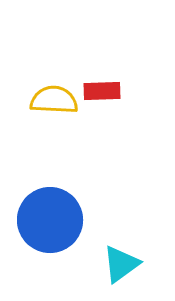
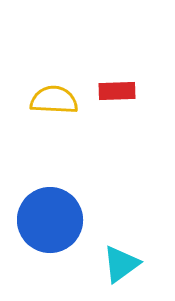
red rectangle: moved 15 px right
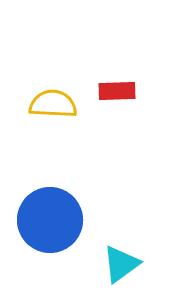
yellow semicircle: moved 1 px left, 4 px down
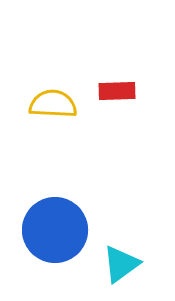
blue circle: moved 5 px right, 10 px down
